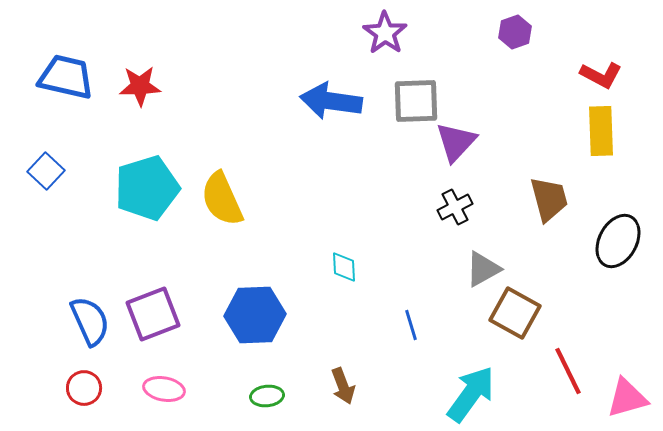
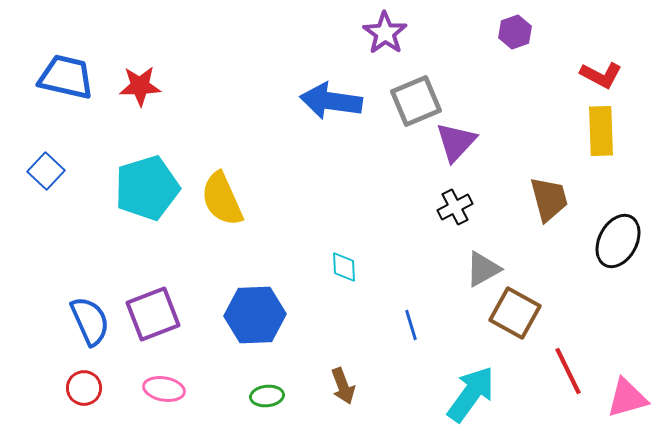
gray square: rotated 21 degrees counterclockwise
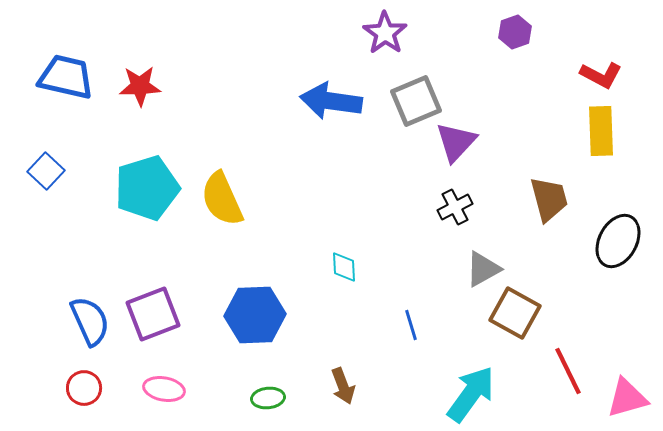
green ellipse: moved 1 px right, 2 px down
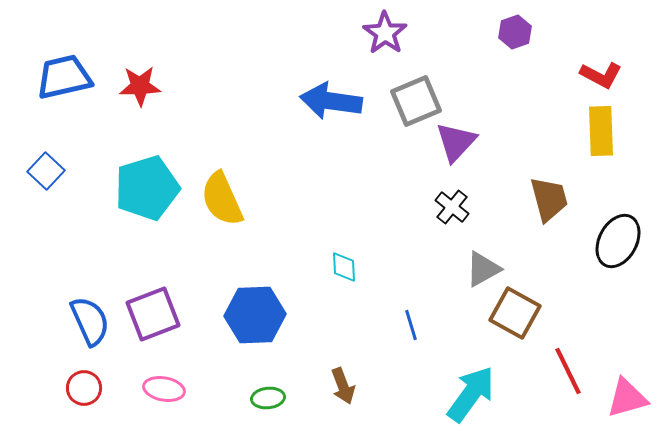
blue trapezoid: moved 2 px left; rotated 26 degrees counterclockwise
black cross: moved 3 px left; rotated 24 degrees counterclockwise
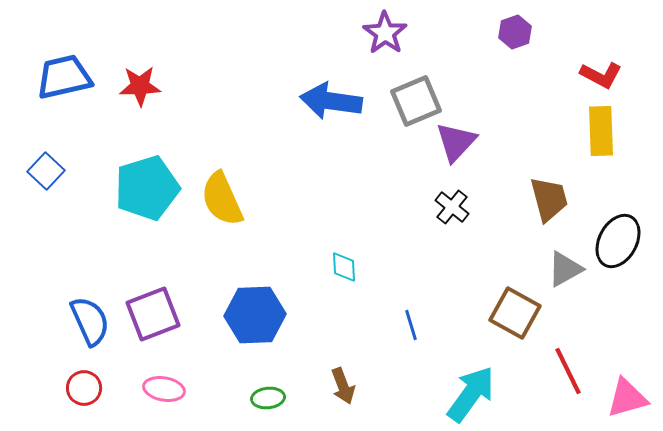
gray triangle: moved 82 px right
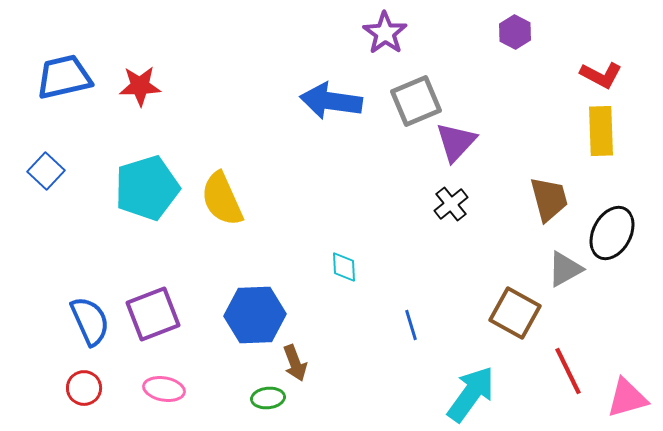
purple hexagon: rotated 12 degrees counterclockwise
black cross: moved 1 px left, 3 px up; rotated 12 degrees clockwise
black ellipse: moved 6 px left, 8 px up
brown arrow: moved 48 px left, 23 px up
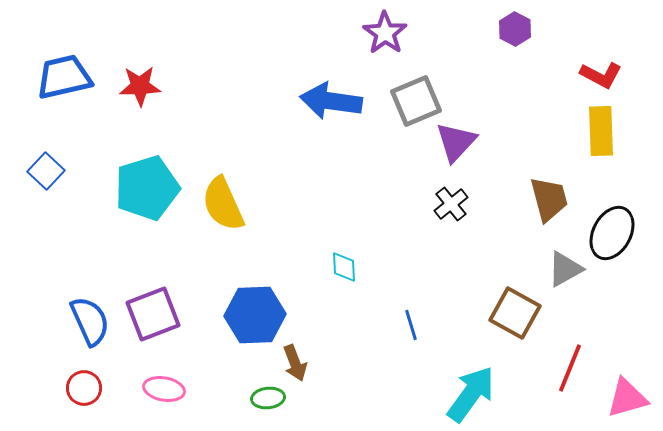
purple hexagon: moved 3 px up
yellow semicircle: moved 1 px right, 5 px down
red line: moved 2 px right, 3 px up; rotated 48 degrees clockwise
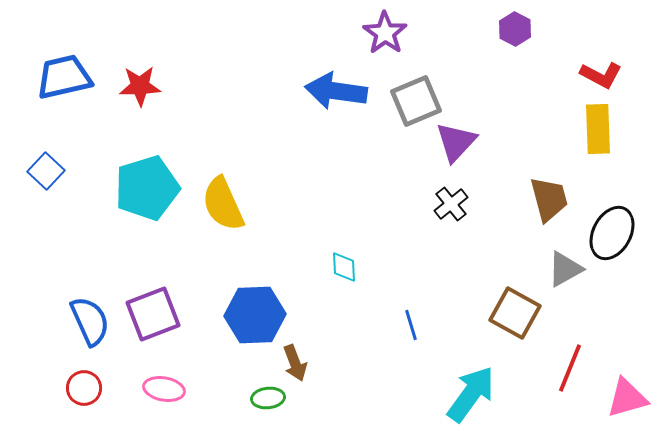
blue arrow: moved 5 px right, 10 px up
yellow rectangle: moved 3 px left, 2 px up
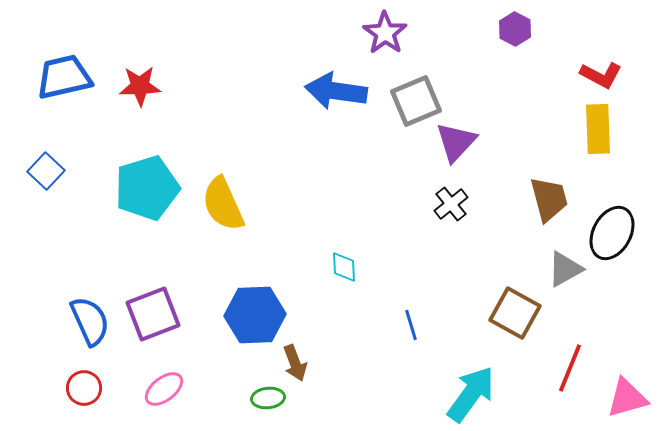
pink ellipse: rotated 48 degrees counterclockwise
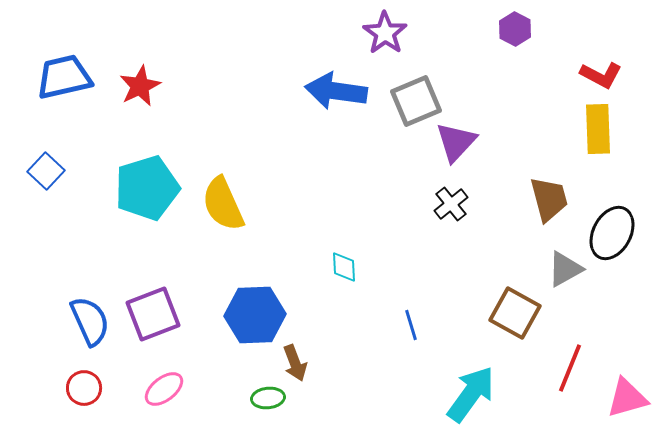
red star: rotated 24 degrees counterclockwise
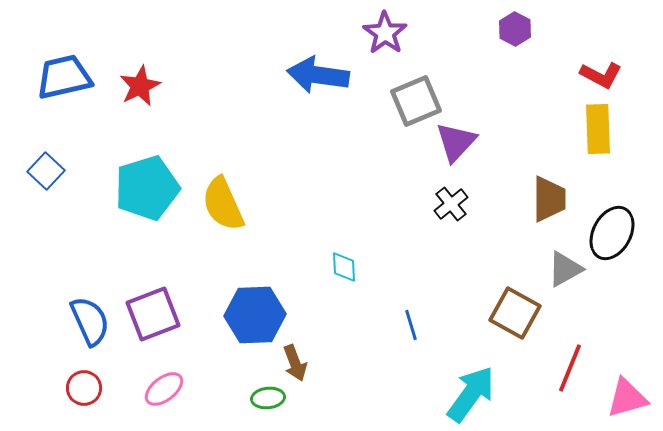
blue arrow: moved 18 px left, 16 px up
brown trapezoid: rotated 15 degrees clockwise
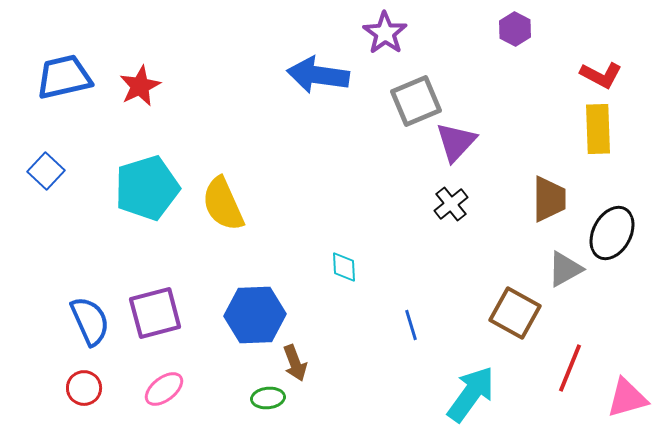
purple square: moved 2 px right, 1 px up; rotated 6 degrees clockwise
